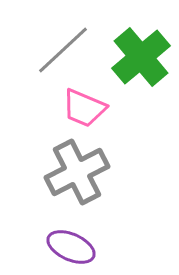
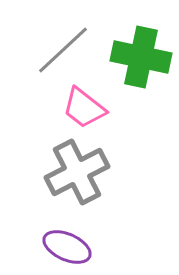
green cross: rotated 38 degrees counterclockwise
pink trapezoid: rotated 15 degrees clockwise
purple ellipse: moved 4 px left
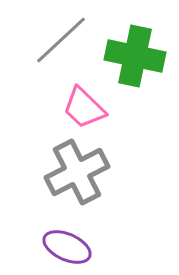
gray line: moved 2 px left, 10 px up
green cross: moved 6 px left, 1 px up
pink trapezoid: rotated 6 degrees clockwise
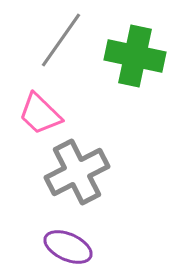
gray line: rotated 12 degrees counterclockwise
pink trapezoid: moved 44 px left, 6 px down
purple ellipse: moved 1 px right
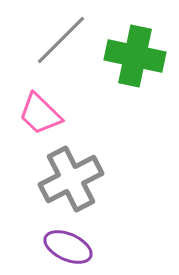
gray line: rotated 10 degrees clockwise
gray cross: moved 6 px left, 7 px down
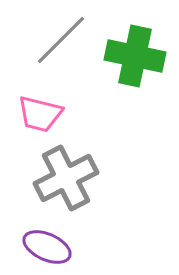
pink trapezoid: rotated 30 degrees counterclockwise
gray cross: moved 5 px left, 1 px up
purple ellipse: moved 21 px left
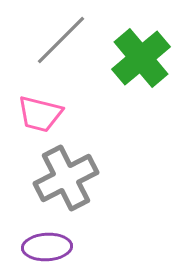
green cross: moved 6 px right, 2 px down; rotated 38 degrees clockwise
purple ellipse: rotated 27 degrees counterclockwise
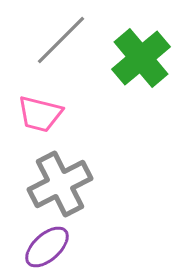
gray cross: moved 6 px left, 6 px down
purple ellipse: rotated 39 degrees counterclockwise
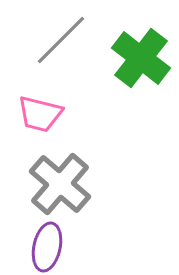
green cross: rotated 12 degrees counterclockwise
gray cross: rotated 22 degrees counterclockwise
purple ellipse: rotated 36 degrees counterclockwise
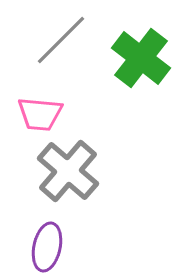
pink trapezoid: rotated 9 degrees counterclockwise
gray cross: moved 8 px right, 13 px up
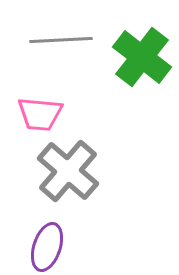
gray line: rotated 42 degrees clockwise
green cross: moved 1 px right, 1 px up
purple ellipse: rotated 6 degrees clockwise
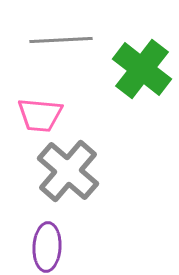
green cross: moved 12 px down
pink trapezoid: moved 1 px down
purple ellipse: rotated 15 degrees counterclockwise
